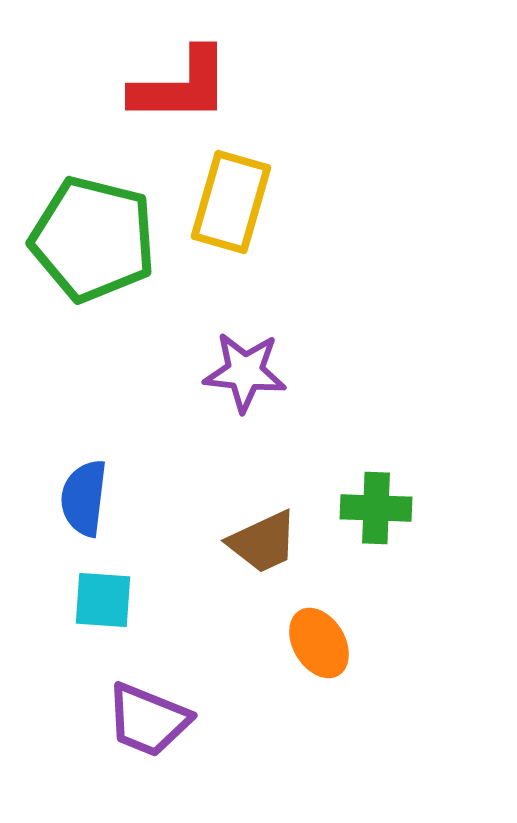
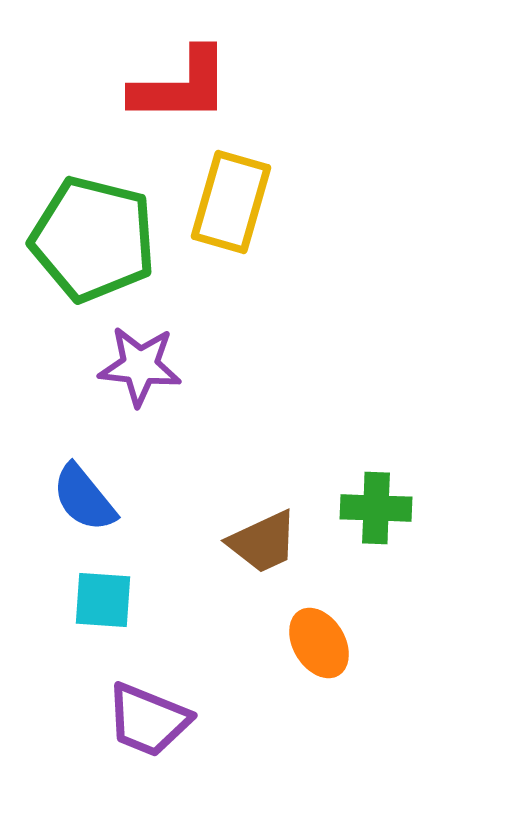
purple star: moved 105 px left, 6 px up
blue semicircle: rotated 46 degrees counterclockwise
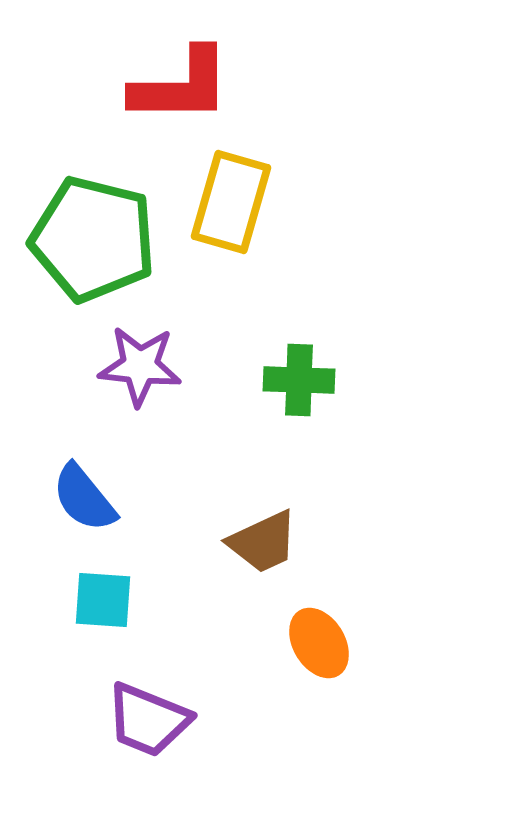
green cross: moved 77 px left, 128 px up
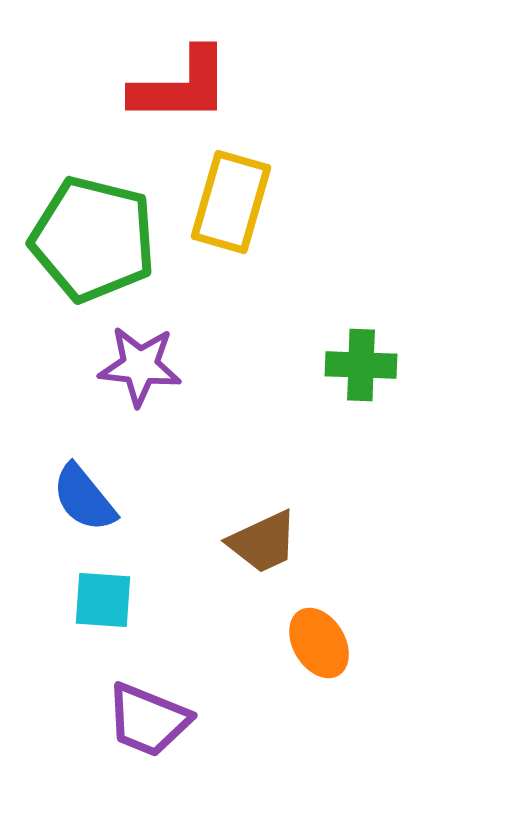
green cross: moved 62 px right, 15 px up
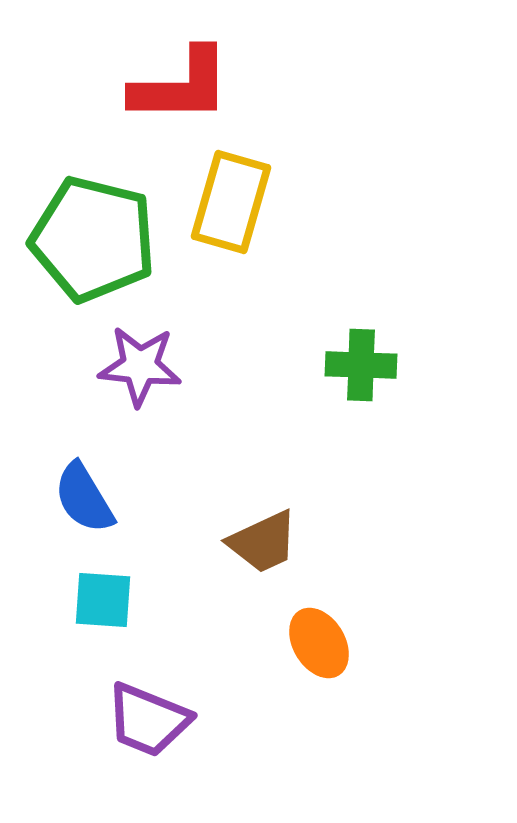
blue semicircle: rotated 8 degrees clockwise
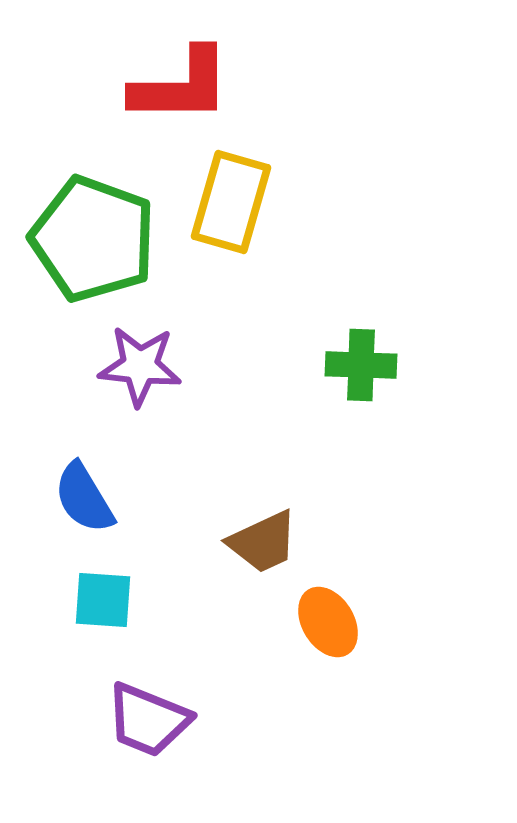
green pentagon: rotated 6 degrees clockwise
orange ellipse: moved 9 px right, 21 px up
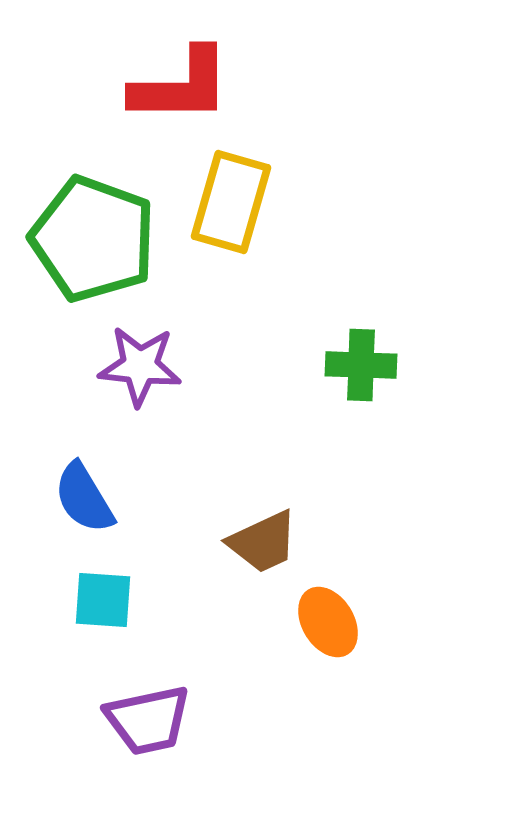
purple trapezoid: rotated 34 degrees counterclockwise
